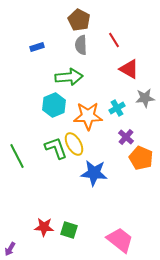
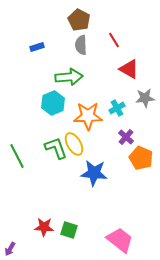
cyan hexagon: moved 1 px left, 2 px up
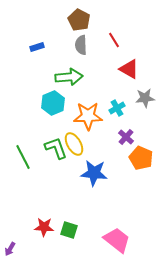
green line: moved 6 px right, 1 px down
pink trapezoid: moved 3 px left
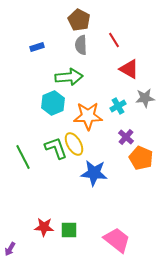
cyan cross: moved 1 px right, 2 px up
green square: rotated 18 degrees counterclockwise
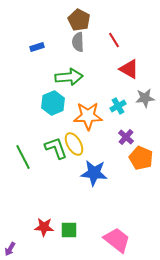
gray semicircle: moved 3 px left, 3 px up
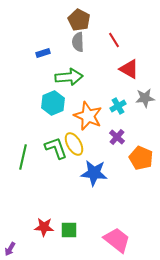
blue rectangle: moved 6 px right, 6 px down
orange star: rotated 24 degrees clockwise
purple cross: moved 9 px left
green line: rotated 40 degrees clockwise
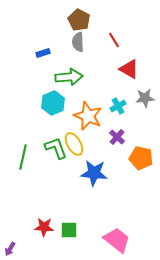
orange pentagon: rotated 10 degrees counterclockwise
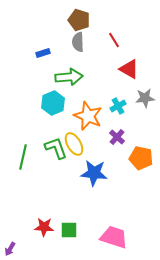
brown pentagon: rotated 10 degrees counterclockwise
pink trapezoid: moved 3 px left, 3 px up; rotated 20 degrees counterclockwise
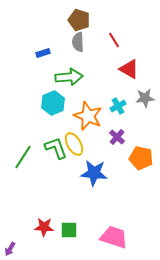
green line: rotated 20 degrees clockwise
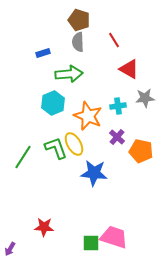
green arrow: moved 3 px up
cyan cross: rotated 21 degrees clockwise
orange pentagon: moved 7 px up
green square: moved 22 px right, 13 px down
